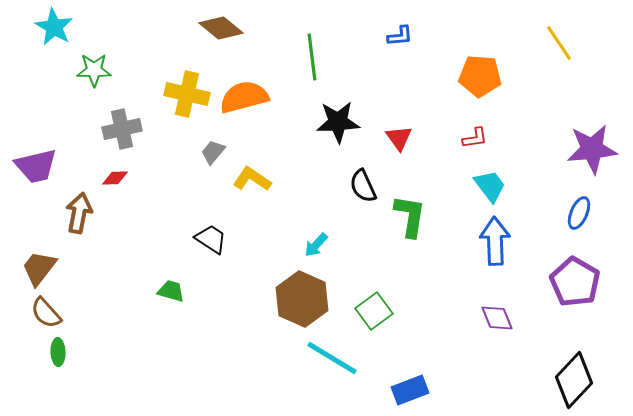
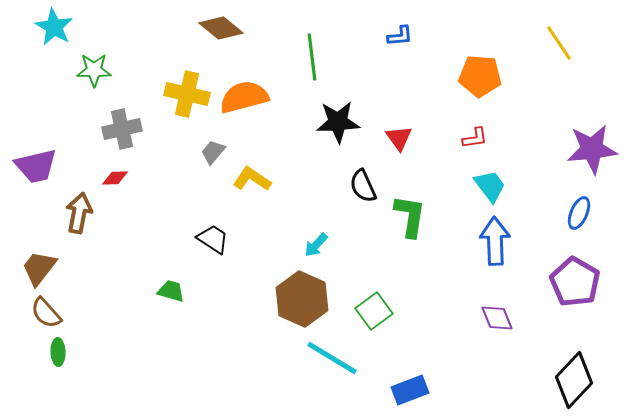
black trapezoid: moved 2 px right
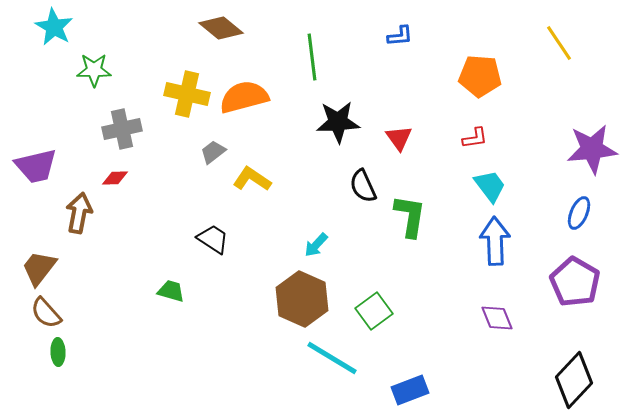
gray trapezoid: rotated 12 degrees clockwise
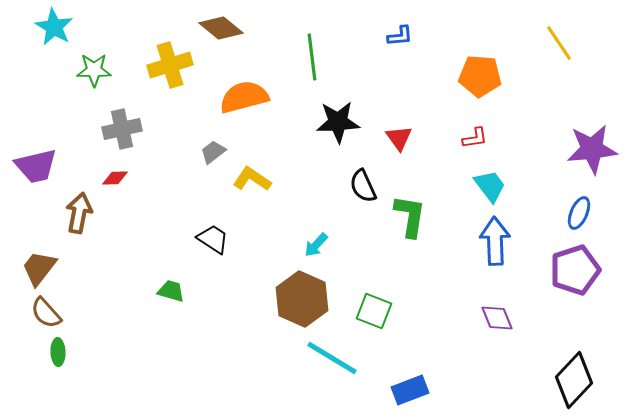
yellow cross: moved 17 px left, 29 px up; rotated 30 degrees counterclockwise
purple pentagon: moved 12 px up; rotated 24 degrees clockwise
green square: rotated 33 degrees counterclockwise
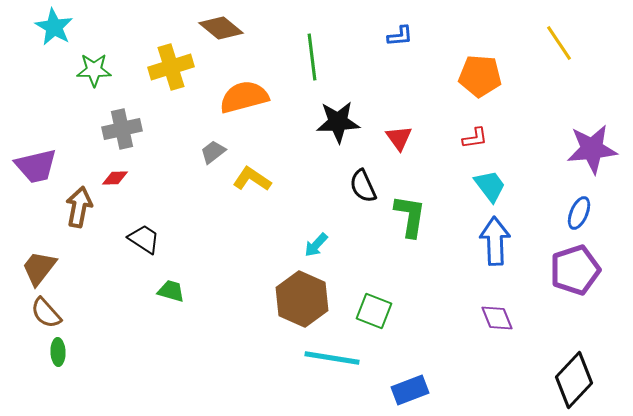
yellow cross: moved 1 px right, 2 px down
brown arrow: moved 6 px up
black trapezoid: moved 69 px left
cyan line: rotated 22 degrees counterclockwise
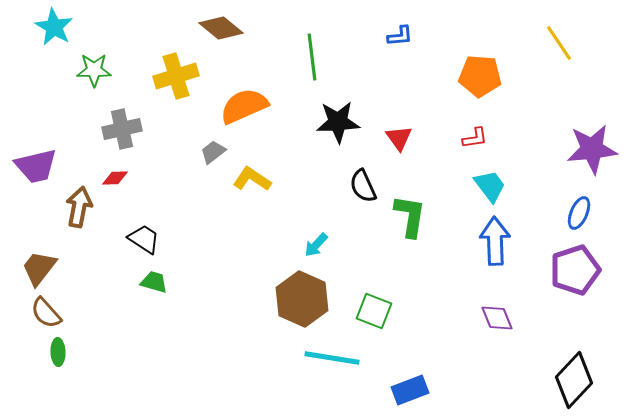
yellow cross: moved 5 px right, 9 px down
orange semicircle: moved 9 px down; rotated 9 degrees counterclockwise
green trapezoid: moved 17 px left, 9 px up
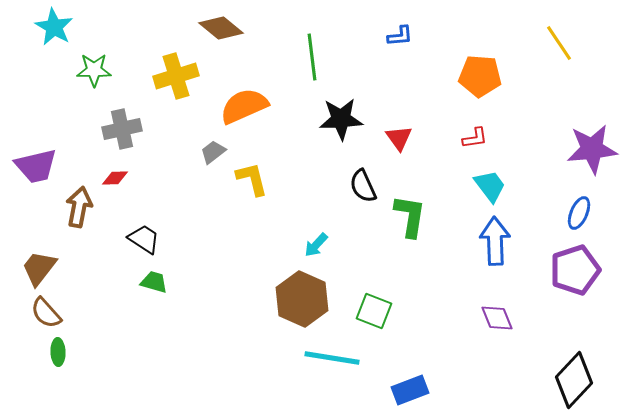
black star: moved 3 px right, 3 px up
yellow L-shape: rotated 42 degrees clockwise
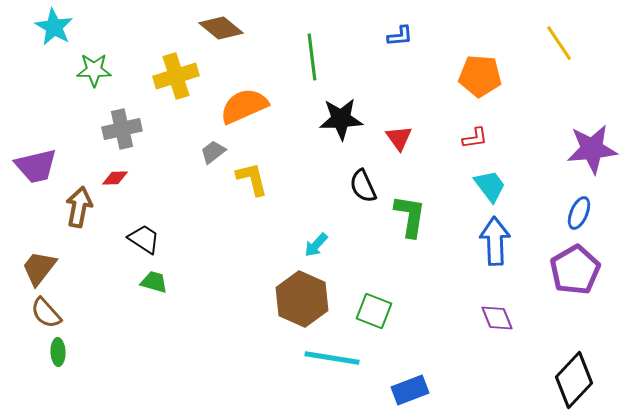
purple pentagon: rotated 12 degrees counterclockwise
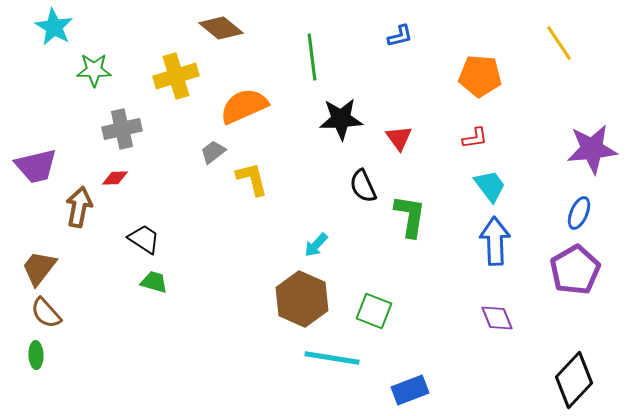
blue L-shape: rotated 8 degrees counterclockwise
green ellipse: moved 22 px left, 3 px down
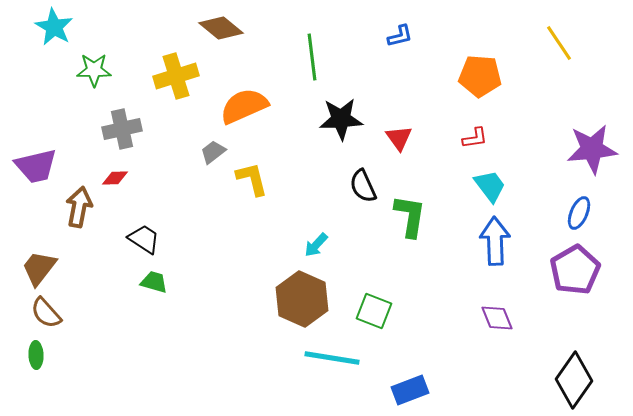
black diamond: rotated 8 degrees counterclockwise
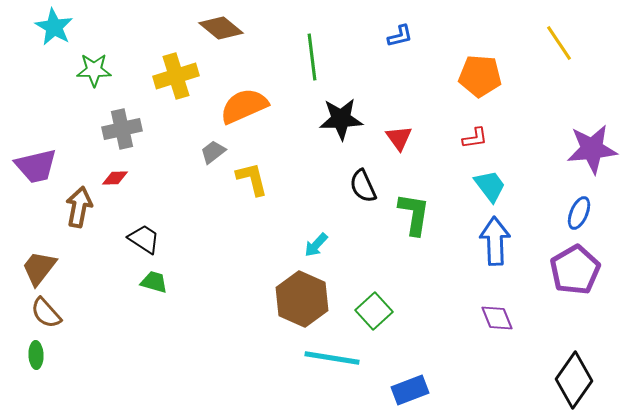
green L-shape: moved 4 px right, 2 px up
green square: rotated 27 degrees clockwise
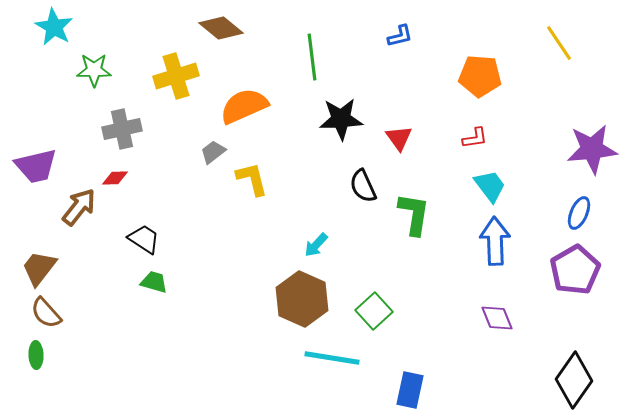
brown arrow: rotated 27 degrees clockwise
blue rectangle: rotated 57 degrees counterclockwise
